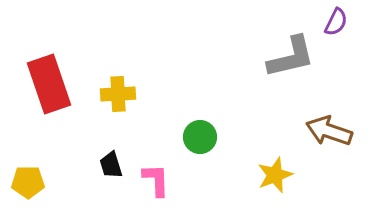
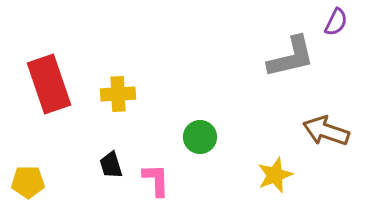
brown arrow: moved 3 px left
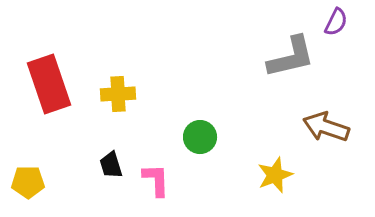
brown arrow: moved 4 px up
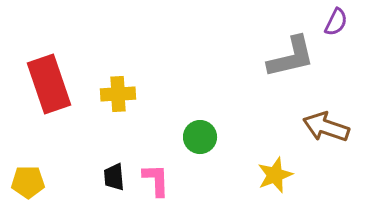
black trapezoid: moved 3 px right, 12 px down; rotated 12 degrees clockwise
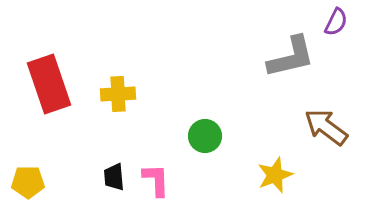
brown arrow: rotated 18 degrees clockwise
green circle: moved 5 px right, 1 px up
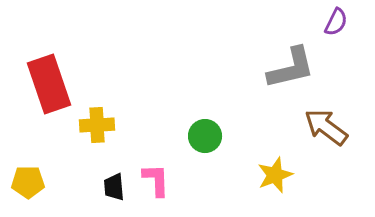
gray L-shape: moved 11 px down
yellow cross: moved 21 px left, 31 px down
black trapezoid: moved 10 px down
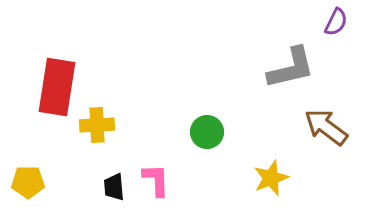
red rectangle: moved 8 px right, 3 px down; rotated 28 degrees clockwise
green circle: moved 2 px right, 4 px up
yellow star: moved 4 px left, 3 px down
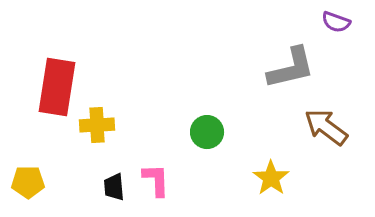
purple semicircle: rotated 84 degrees clockwise
yellow star: rotated 15 degrees counterclockwise
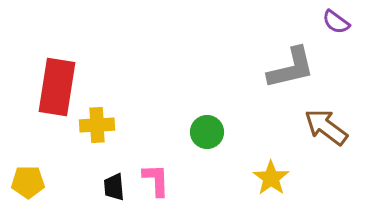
purple semicircle: rotated 16 degrees clockwise
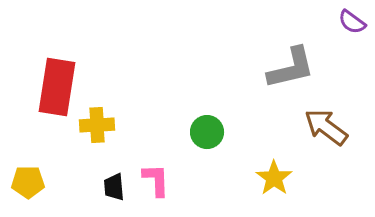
purple semicircle: moved 16 px right
yellow star: moved 3 px right
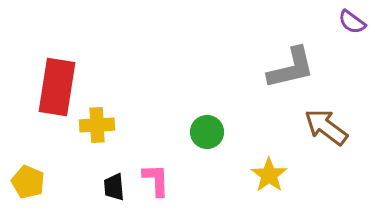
yellow star: moved 5 px left, 3 px up
yellow pentagon: rotated 24 degrees clockwise
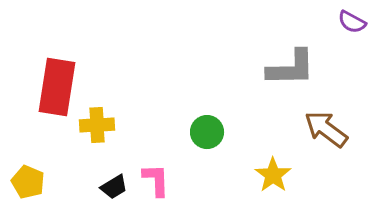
purple semicircle: rotated 8 degrees counterclockwise
gray L-shape: rotated 12 degrees clockwise
brown arrow: moved 2 px down
yellow star: moved 4 px right
black trapezoid: rotated 116 degrees counterclockwise
